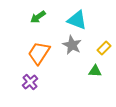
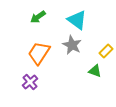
cyan triangle: rotated 15 degrees clockwise
yellow rectangle: moved 2 px right, 3 px down
green triangle: rotated 16 degrees clockwise
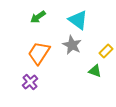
cyan triangle: moved 1 px right
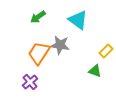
gray star: moved 12 px left; rotated 18 degrees counterclockwise
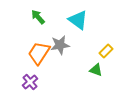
green arrow: rotated 84 degrees clockwise
gray star: rotated 18 degrees counterclockwise
green triangle: moved 1 px right, 1 px up
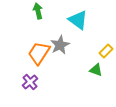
green arrow: moved 6 px up; rotated 28 degrees clockwise
gray star: rotated 18 degrees counterclockwise
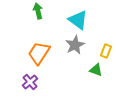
gray star: moved 15 px right
yellow rectangle: rotated 24 degrees counterclockwise
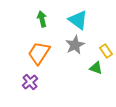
green arrow: moved 4 px right, 8 px down
yellow rectangle: rotated 56 degrees counterclockwise
green triangle: moved 2 px up
